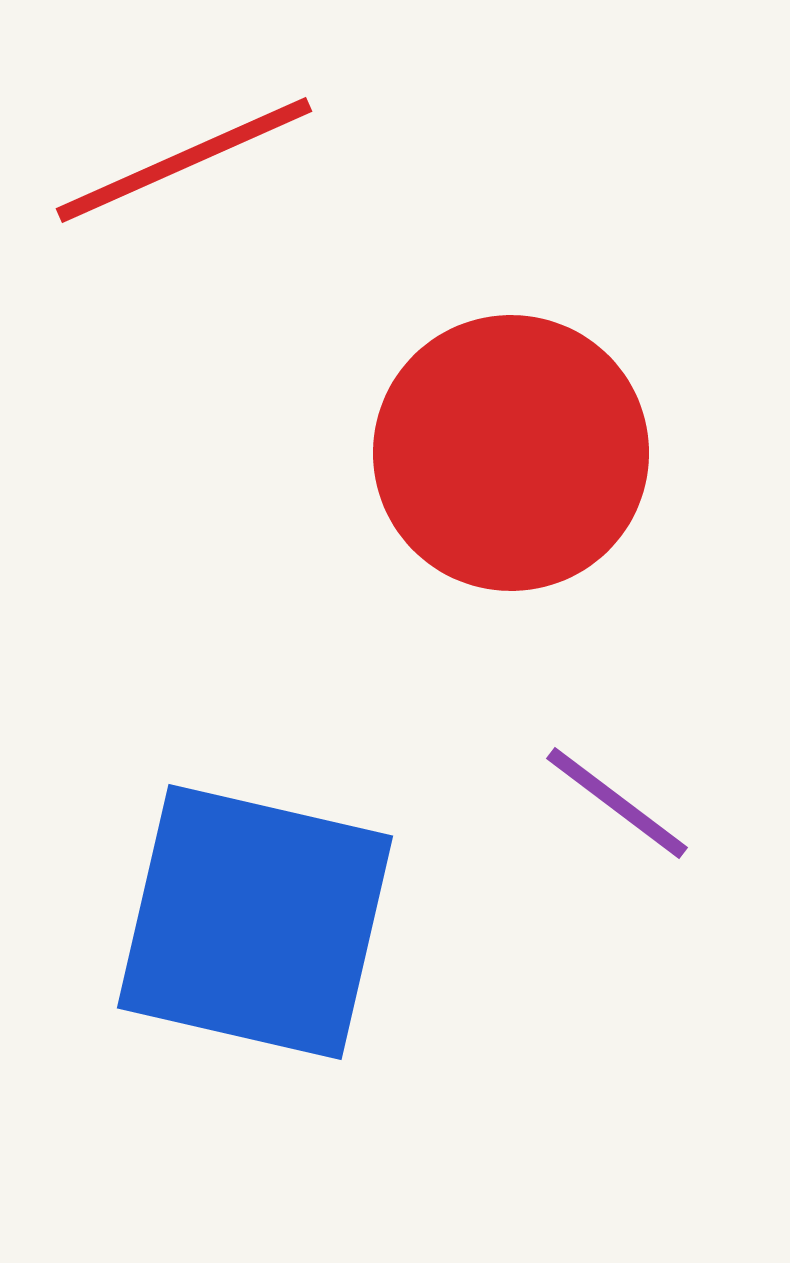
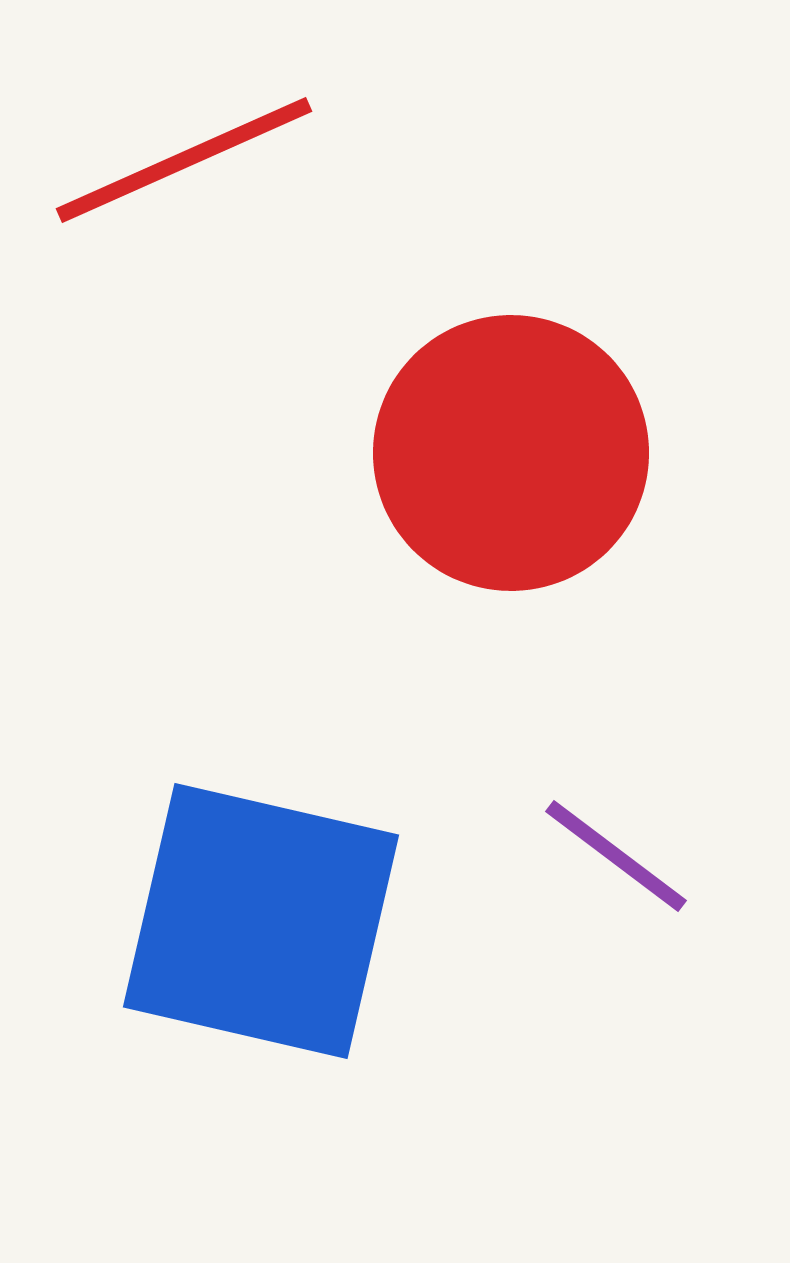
purple line: moved 1 px left, 53 px down
blue square: moved 6 px right, 1 px up
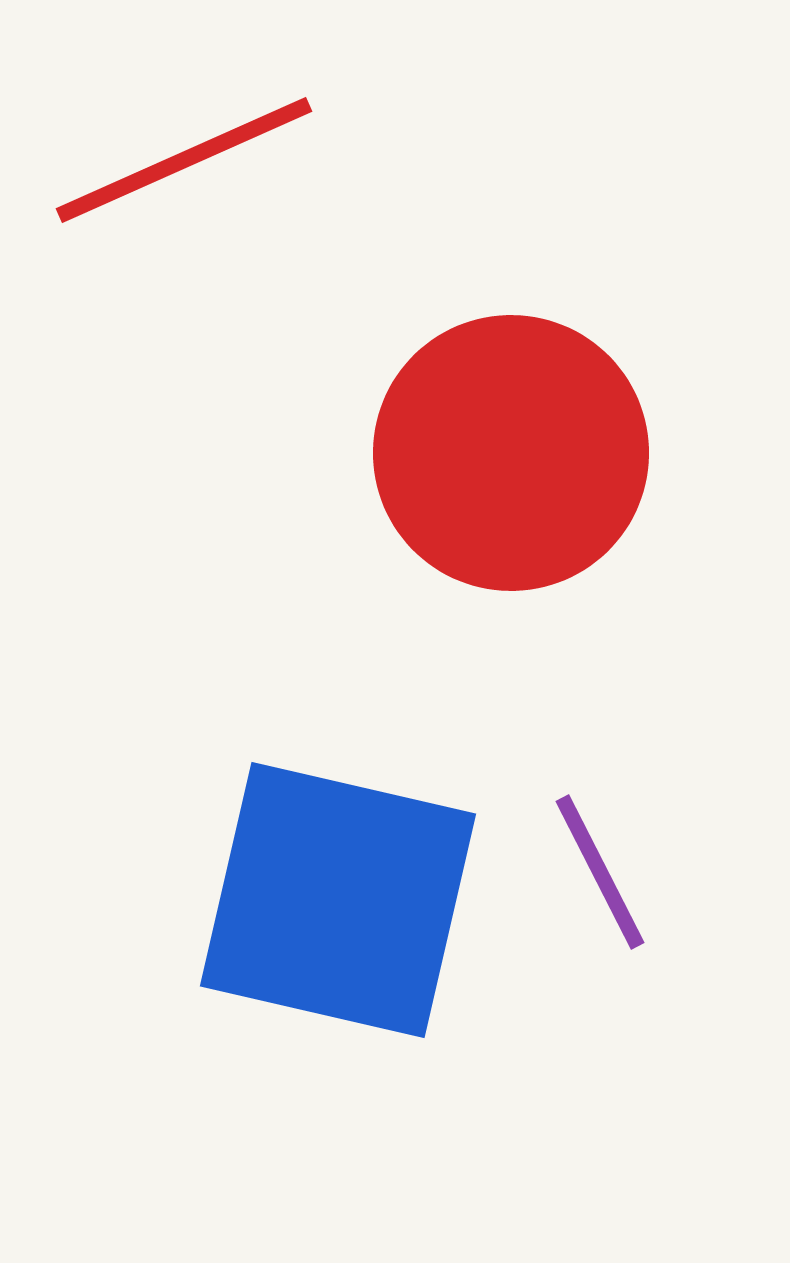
purple line: moved 16 px left, 16 px down; rotated 26 degrees clockwise
blue square: moved 77 px right, 21 px up
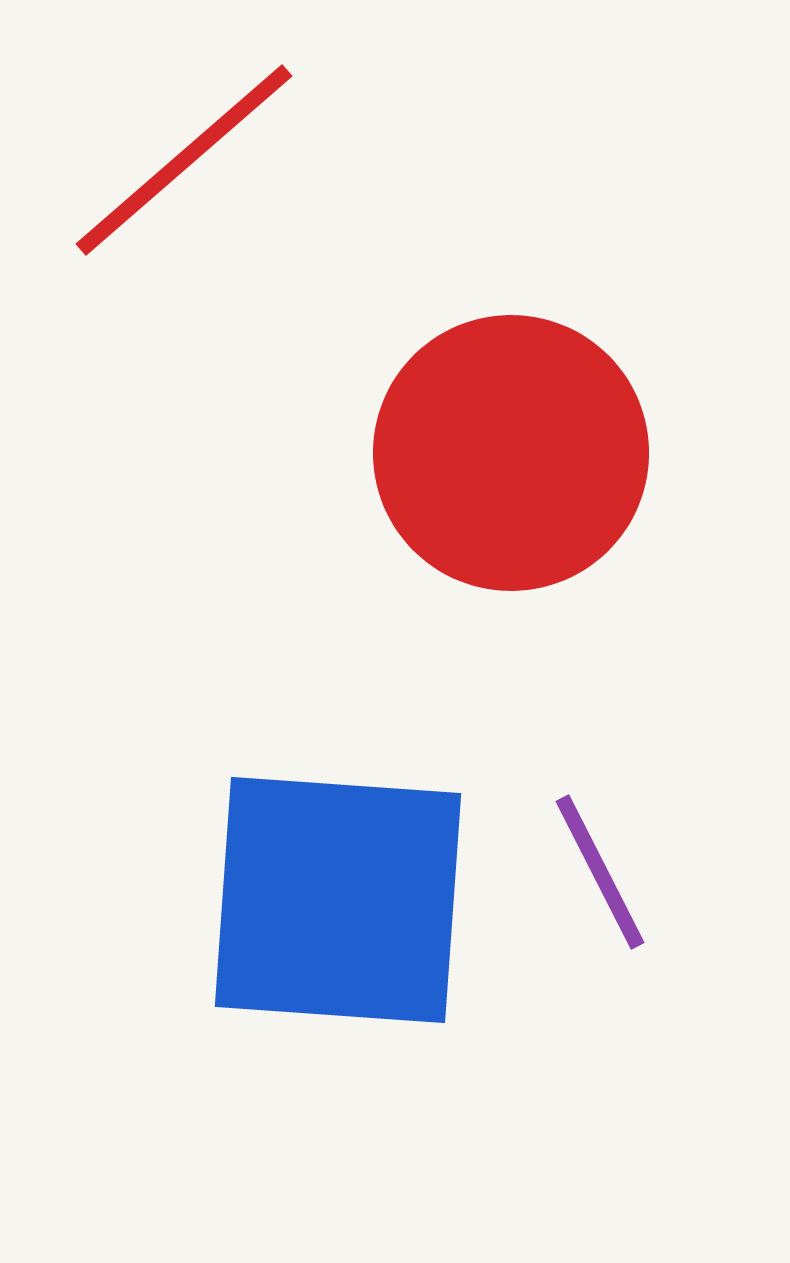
red line: rotated 17 degrees counterclockwise
blue square: rotated 9 degrees counterclockwise
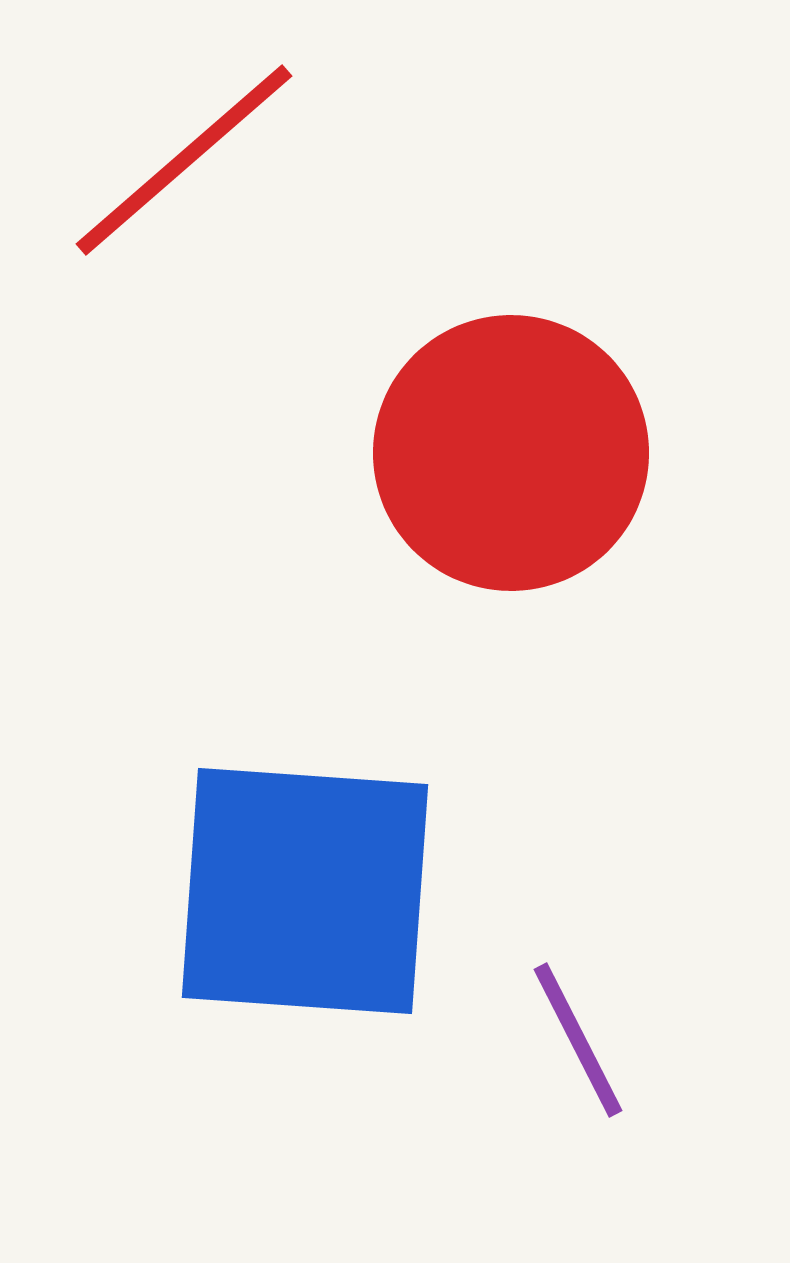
purple line: moved 22 px left, 168 px down
blue square: moved 33 px left, 9 px up
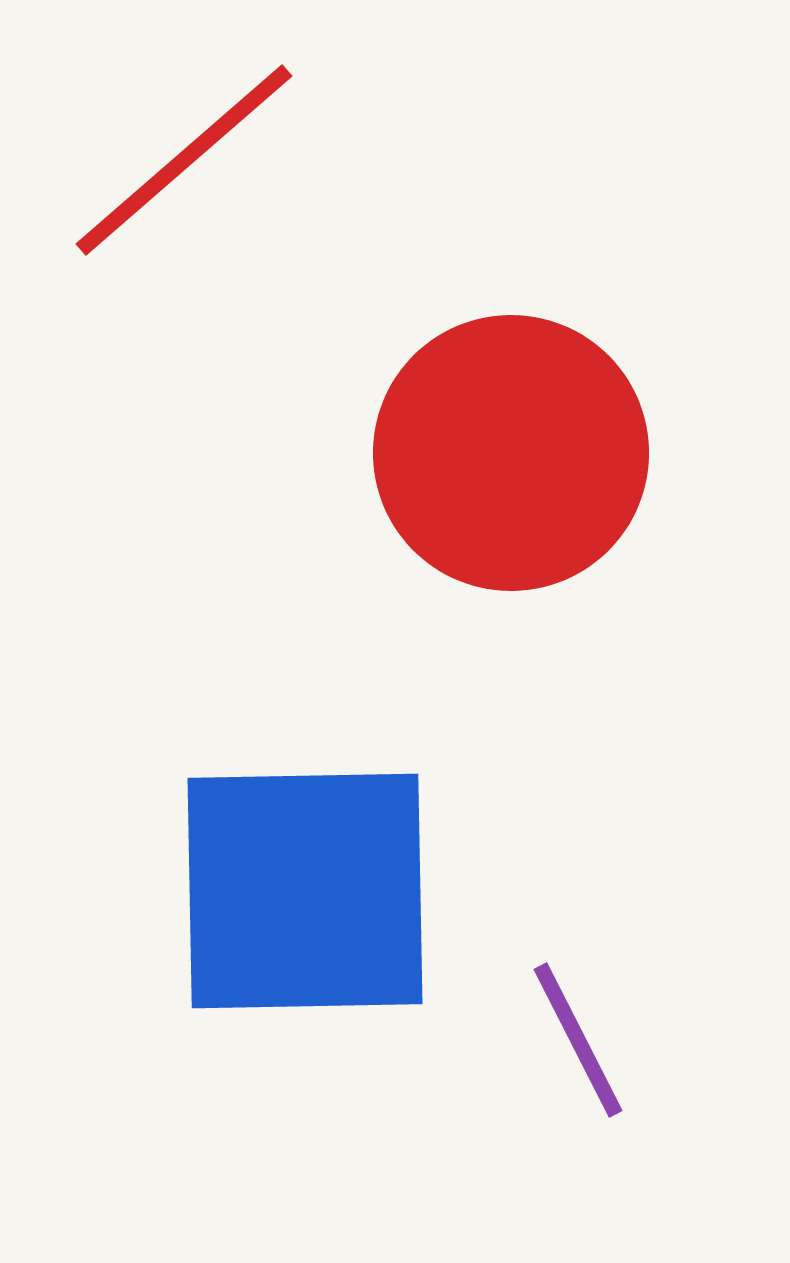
blue square: rotated 5 degrees counterclockwise
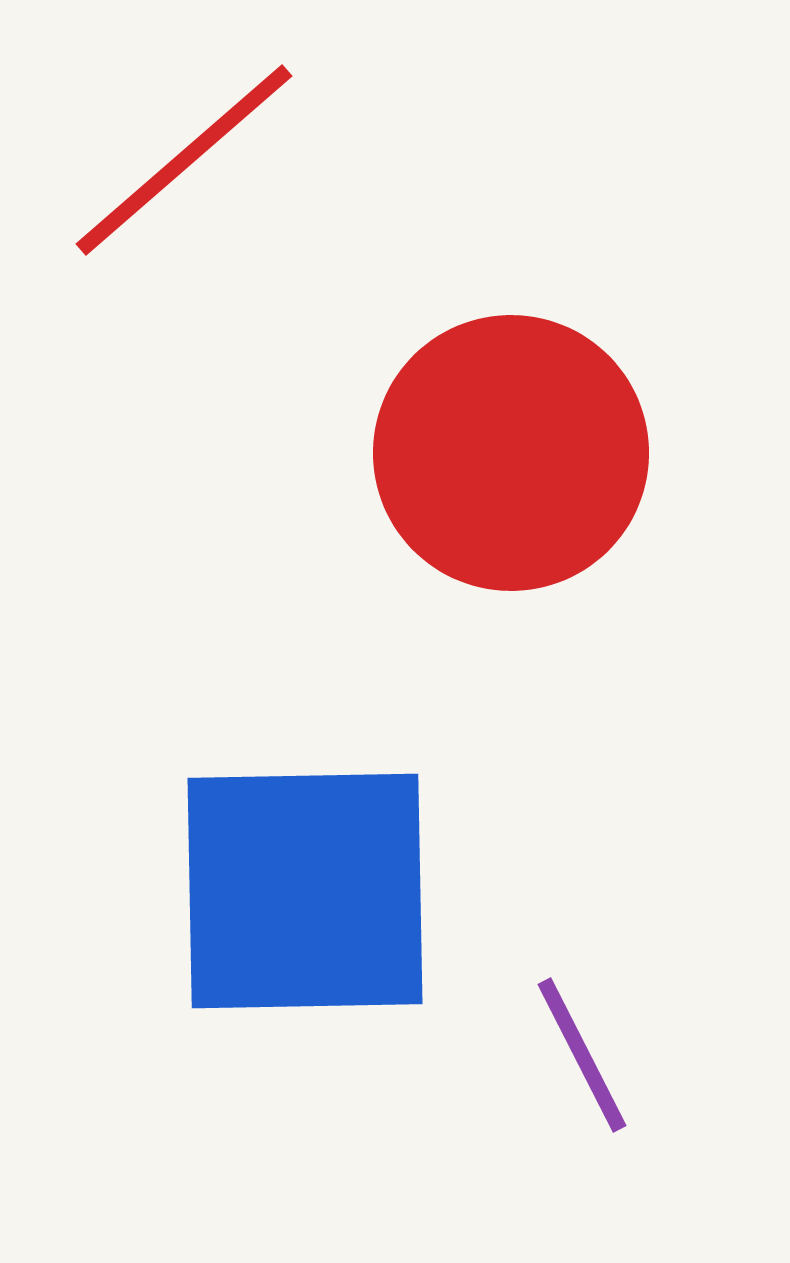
purple line: moved 4 px right, 15 px down
